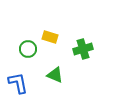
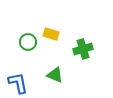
yellow rectangle: moved 1 px right, 3 px up
green circle: moved 7 px up
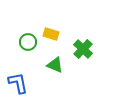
green cross: rotated 30 degrees counterclockwise
green triangle: moved 10 px up
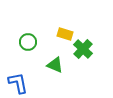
yellow rectangle: moved 14 px right
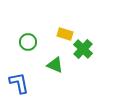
blue L-shape: moved 1 px right
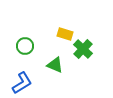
green circle: moved 3 px left, 4 px down
blue L-shape: moved 3 px right; rotated 70 degrees clockwise
